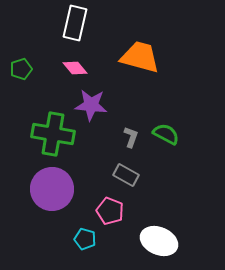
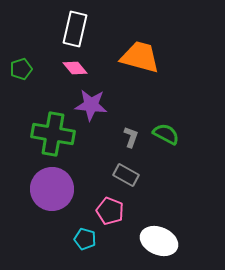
white rectangle: moved 6 px down
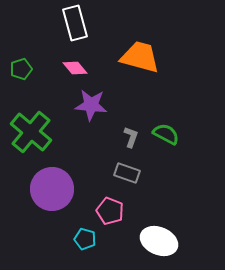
white rectangle: moved 6 px up; rotated 28 degrees counterclockwise
green cross: moved 22 px left, 2 px up; rotated 30 degrees clockwise
gray rectangle: moved 1 px right, 2 px up; rotated 10 degrees counterclockwise
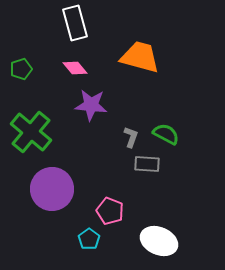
gray rectangle: moved 20 px right, 9 px up; rotated 15 degrees counterclockwise
cyan pentagon: moved 4 px right; rotated 20 degrees clockwise
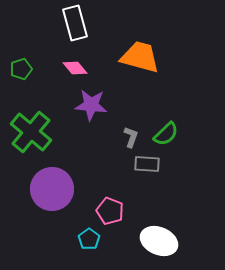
green semicircle: rotated 108 degrees clockwise
